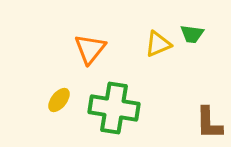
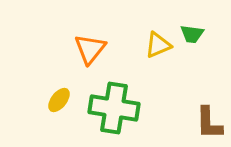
yellow triangle: moved 1 px down
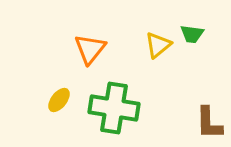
yellow triangle: rotated 16 degrees counterclockwise
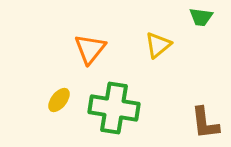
green trapezoid: moved 9 px right, 17 px up
brown L-shape: moved 4 px left; rotated 6 degrees counterclockwise
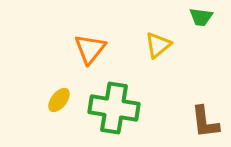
brown L-shape: moved 1 px up
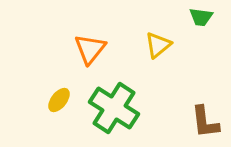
green cross: rotated 24 degrees clockwise
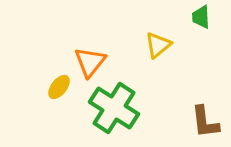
green trapezoid: rotated 80 degrees clockwise
orange triangle: moved 13 px down
yellow ellipse: moved 13 px up
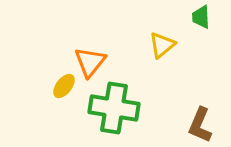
yellow triangle: moved 4 px right
yellow ellipse: moved 5 px right, 1 px up
green cross: rotated 24 degrees counterclockwise
brown L-shape: moved 5 px left, 3 px down; rotated 30 degrees clockwise
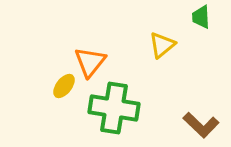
brown L-shape: moved 1 px right; rotated 69 degrees counterclockwise
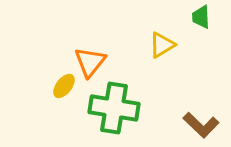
yellow triangle: rotated 8 degrees clockwise
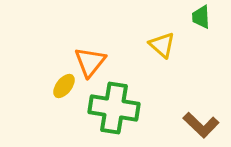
yellow triangle: rotated 48 degrees counterclockwise
